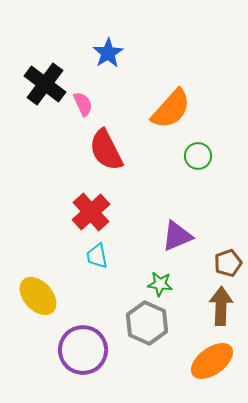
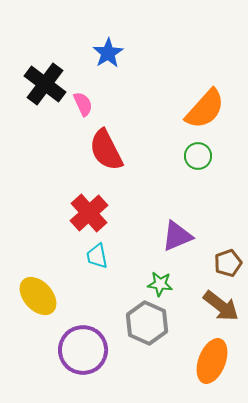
orange semicircle: moved 34 px right
red cross: moved 2 px left, 1 px down
brown arrow: rotated 126 degrees clockwise
orange ellipse: rotated 33 degrees counterclockwise
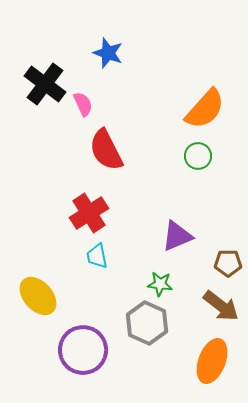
blue star: rotated 20 degrees counterclockwise
red cross: rotated 9 degrees clockwise
brown pentagon: rotated 20 degrees clockwise
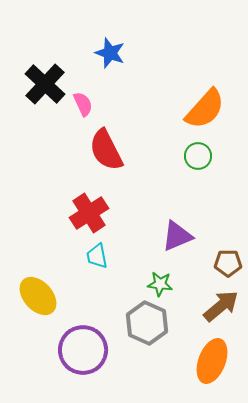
blue star: moved 2 px right
black cross: rotated 6 degrees clockwise
brown arrow: rotated 78 degrees counterclockwise
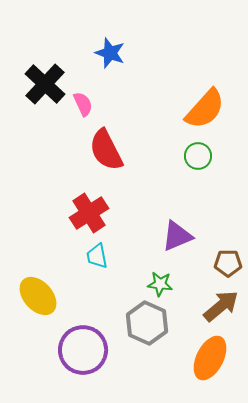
orange ellipse: moved 2 px left, 3 px up; rotated 6 degrees clockwise
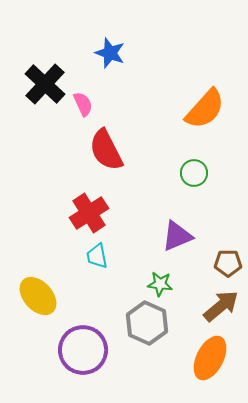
green circle: moved 4 px left, 17 px down
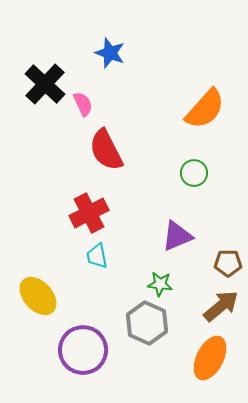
red cross: rotated 6 degrees clockwise
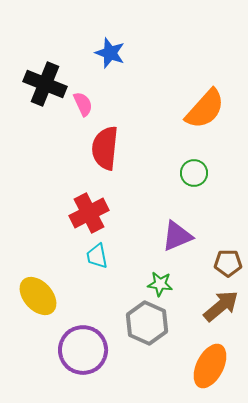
black cross: rotated 21 degrees counterclockwise
red semicircle: moved 1 px left, 2 px up; rotated 33 degrees clockwise
orange ellipse: moved 8 px down
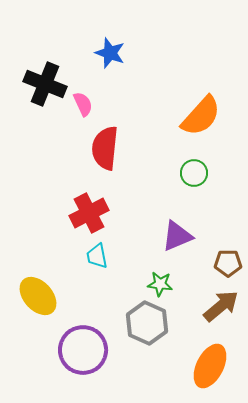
orange semicircle: moved 4 px left, 7 px down
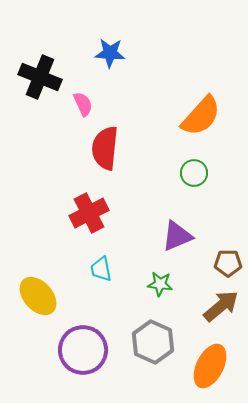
blue star: rotated 16 degrees counterclockwise
black cross: moved 5 px left, 7 px up
cyan trapezoid: moved 4 px right, 13 px down
gray hexagon: moved 6 px right, 19 px down
